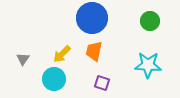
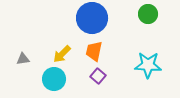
green circle: moved 2 px left, 7 px up
gray triangle: rotated 48 degrees clockwise
purple square: moved 4 px left, 7 px up; rotated 21 degrees clockwise
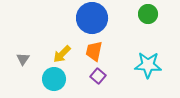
gray triangle: rotated 48 degrees counterclockwise
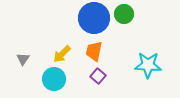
green circle: moved 24 px left
blue circle: moved 2 px right
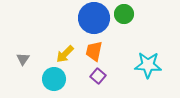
yellow arrow: moved 3 px right
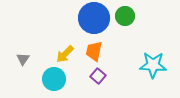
green circle: moved 1 px right, 2 px down
cyan star: moved 5 px right
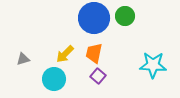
orange trapezoid: moved 2 px down
gray triangle: rotated 40 degrees clockwise
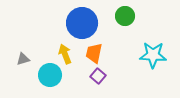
blue circle: moved 12 px left, 5 px down
yellow arrow: rotated 114 degrees clockwise
cyan star: moved 10 px up
cyan circle: moved 4 px left, 4 px up
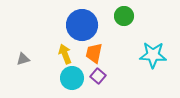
green circle: moved 1 px left
blue circle: moved 2 px down
cyan circle: moved 22 px right, 3 px down
